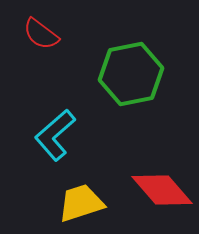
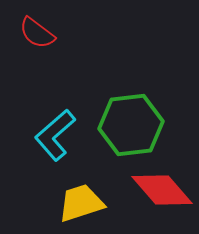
red semicircle: moved 4 px left, 1 px up
green hexagon: moved 51 px down; rotated 4 degrees clockwise
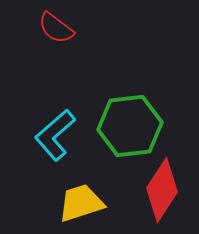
red semicircle: moved 19 px right, 5 px up
green hexagon: moved 1 px left, 1 px down
red diamond: rotated 74 degrees clockwise
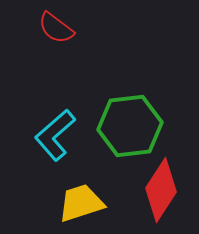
red diamond: moved 1 px left
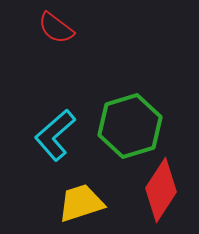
green hexagon: rotated 10 degrees counterclockwise
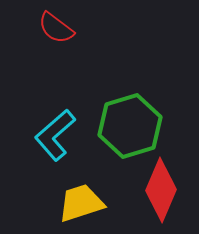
red diamond: rotated 10 degrees counterclockwise
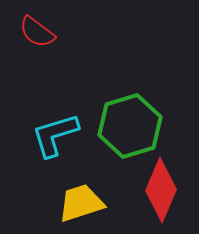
red semicircle: moved 19 px left, 4 px down
cyan L-shape: rotated 24 degrees clockwise
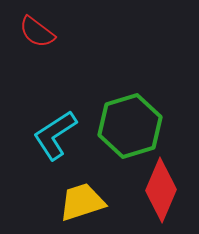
cyan L-shape: rotated 16 degrees counterclockwise
yellow trapezoid: moved 1 px right, 1 px up
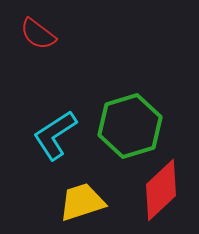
red semicircle: moved 1 px right, 2 px down
red diamond: rotated 24 degrees clockwise
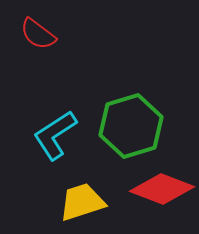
green hexagon: moved 1 px right
red diamond: moved 1 px right, 1 px up; rotated 64 degrees clockwise
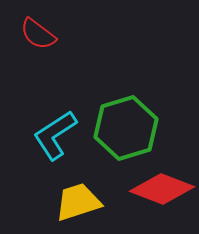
green hexagon: moved 5 px left, 2 px down
yellow trapezoid: moved 4 px left
